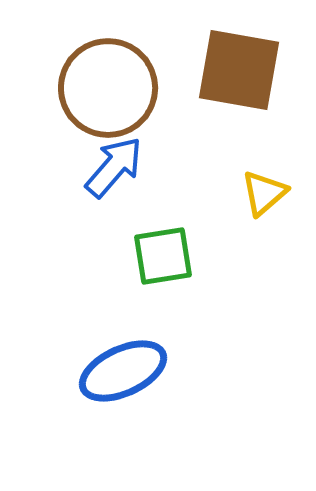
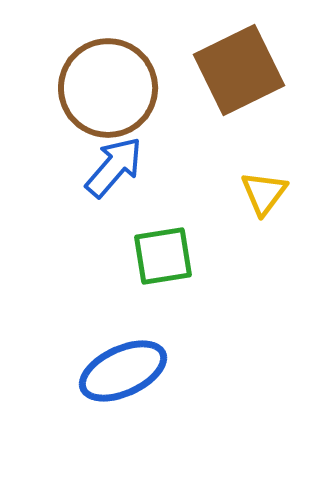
brown square: rotated 36 degrees counterclockwise
yellow triangle: rotated 12 degrees counterclockwise
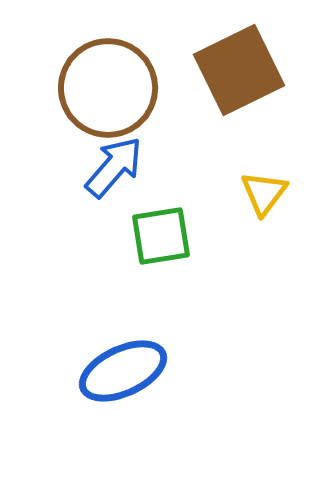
green square: moved 2 px left, 20 px up
